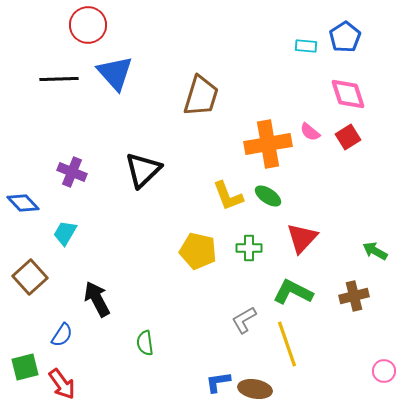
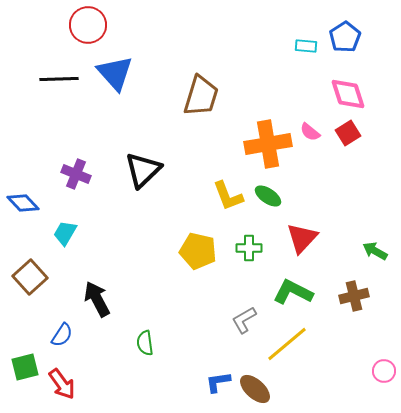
red square: moved 4 px up
purple cross: moved 4 px right, 2 px down
yellow line: rotated 69 degrees clockwise
brown ellipse: rotated 32 degrees clockwise
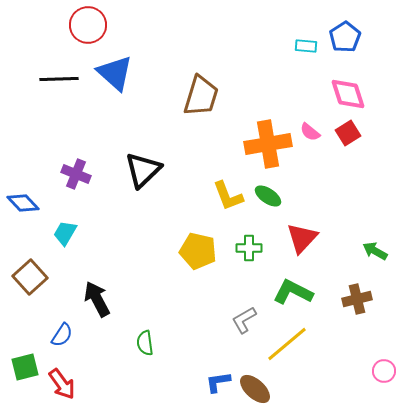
blue triangle: rotated 6 degrees counterclockwise
brown cross: moved 3 px right, 3 px down
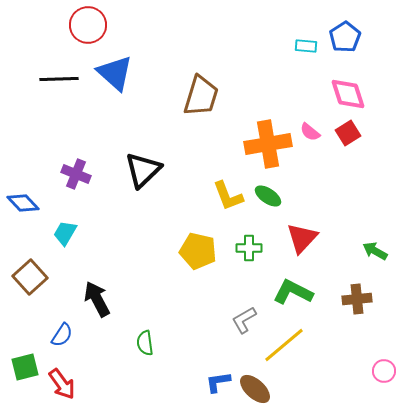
brown cross: rotated 8 degrees clockwise
yellow line: moved 3 px left, 1 px down
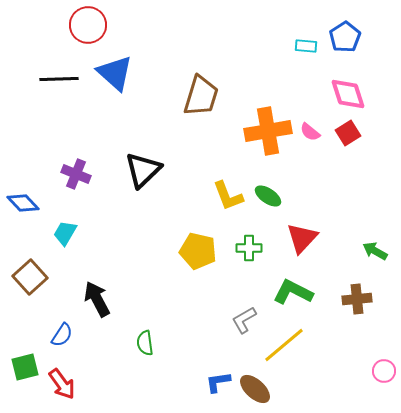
orange cross: moved 13 px up
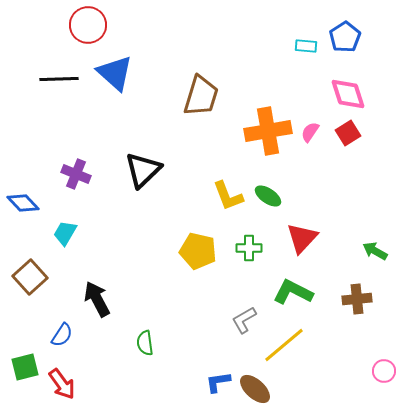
pink semicircle: rotated 85 degrees clockwise
